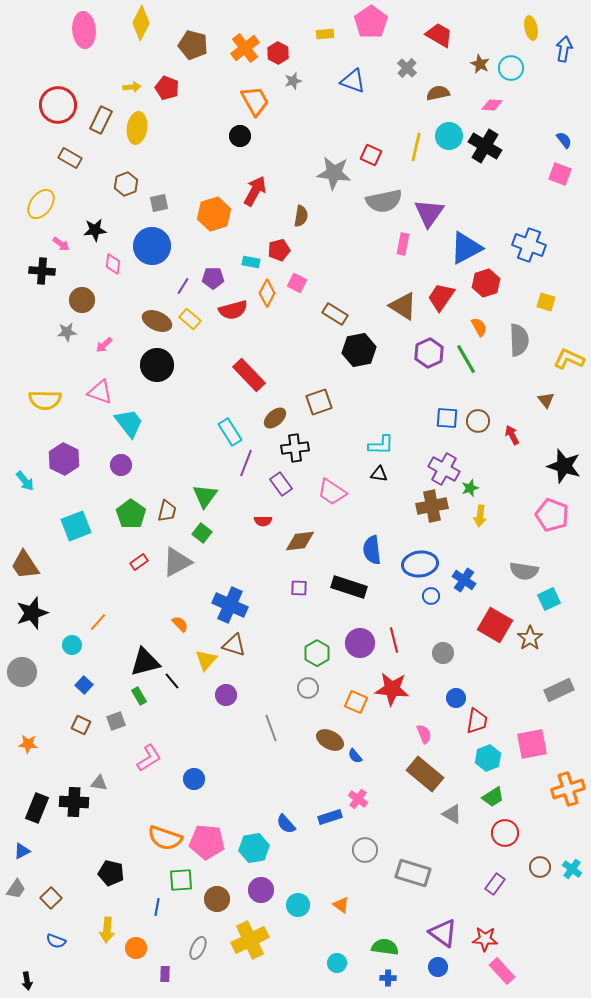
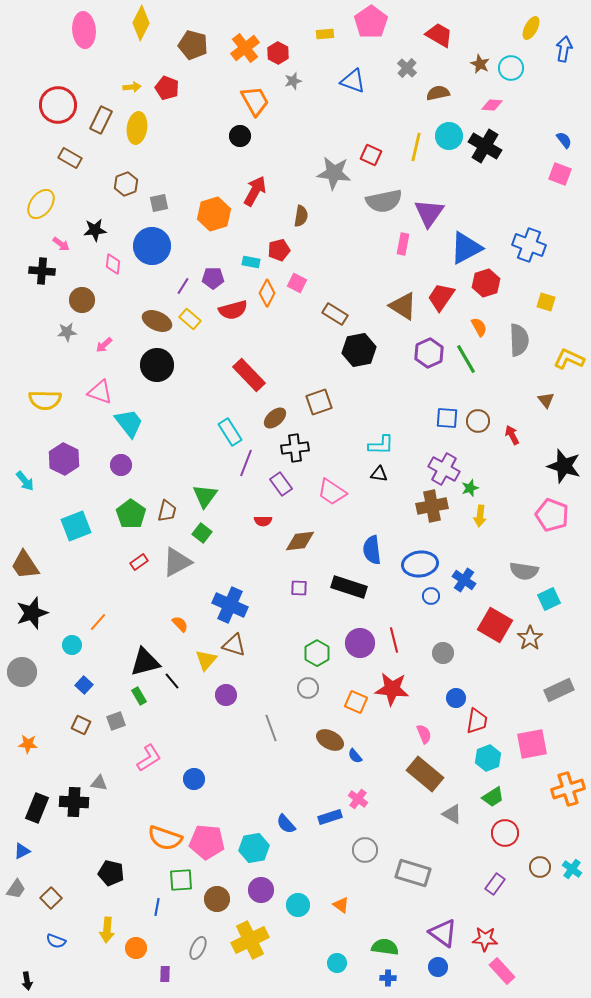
yellow ellipse at (531, 28): rotated 40 degrees clockwise
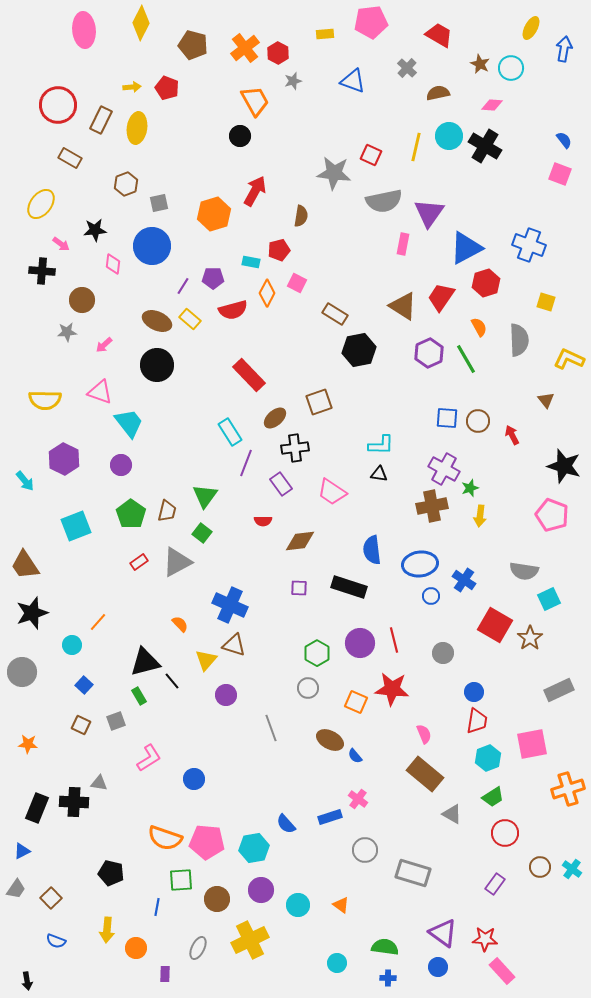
pink pentagon at (371, 22): rotated 28 degrees clockwise
blue circle at (456, 698): moved 18 px right, 6 px up
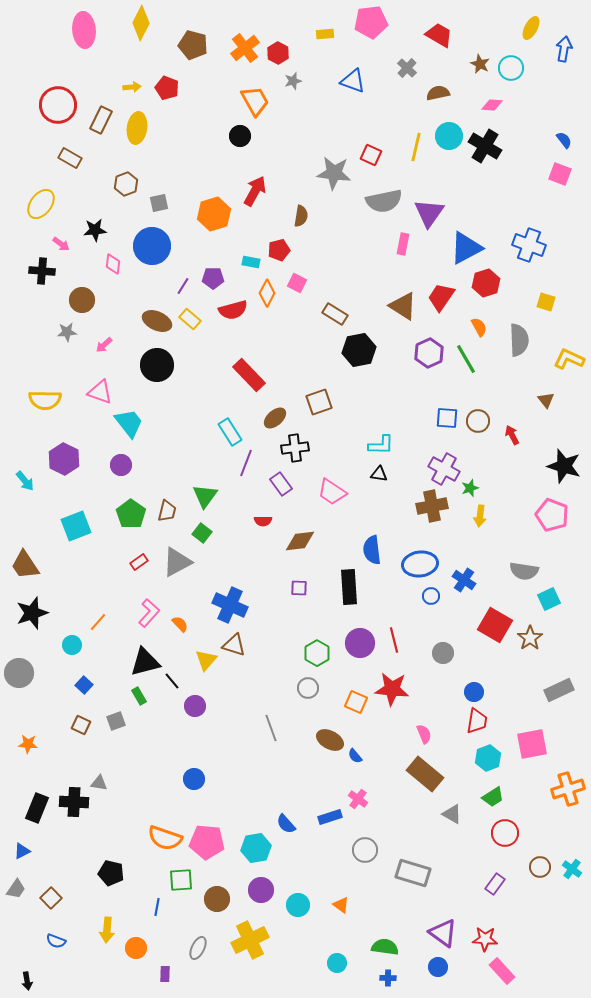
black rectangle at (349, 587): rotated 68 degrees clockwise
gray circle at (22, 672): moved 3 px left, 1 px down
purple circle at (226, 695): moved 31 px left, 11 px down
pink L-shape at (149, 758): moved 145 px up; rotated 16 degrees counterclockwise
cyan hexagon at (254, 848): moved 2 px right
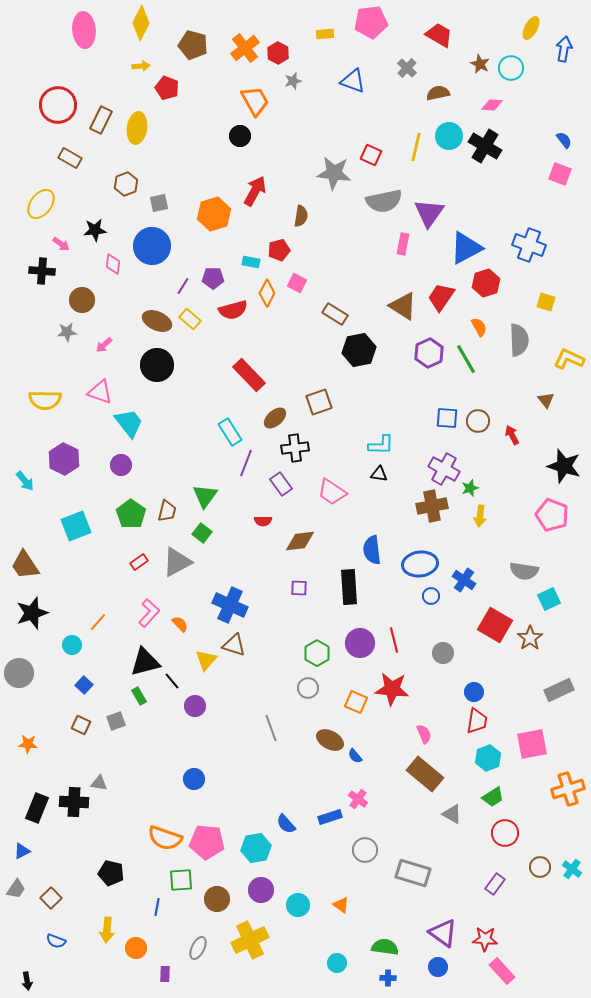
yellow arrow at (132, 87): moved 9 px right, 21 px up
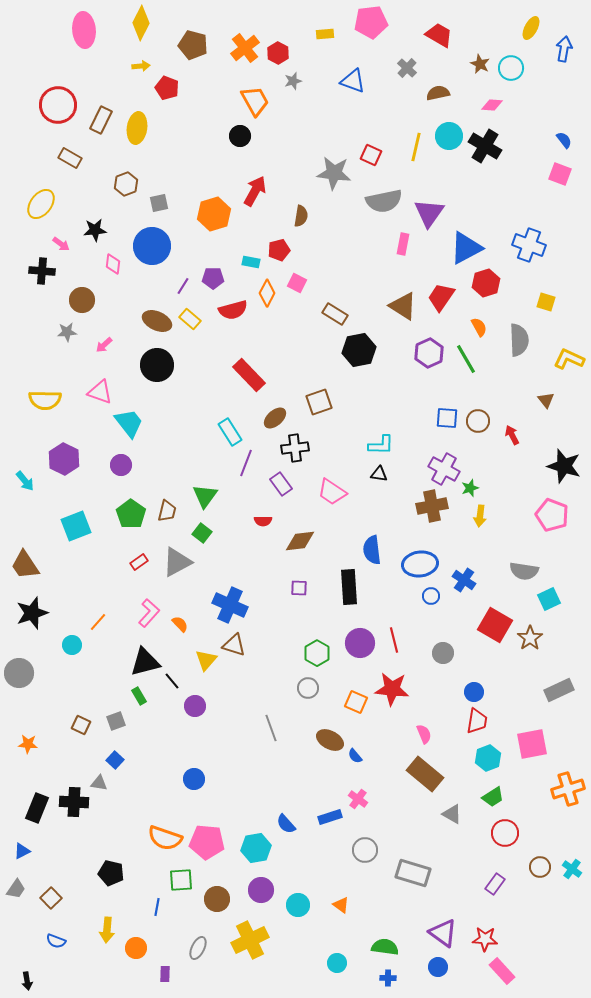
blue square at (84, 685): moved 31 px right, 75 px down
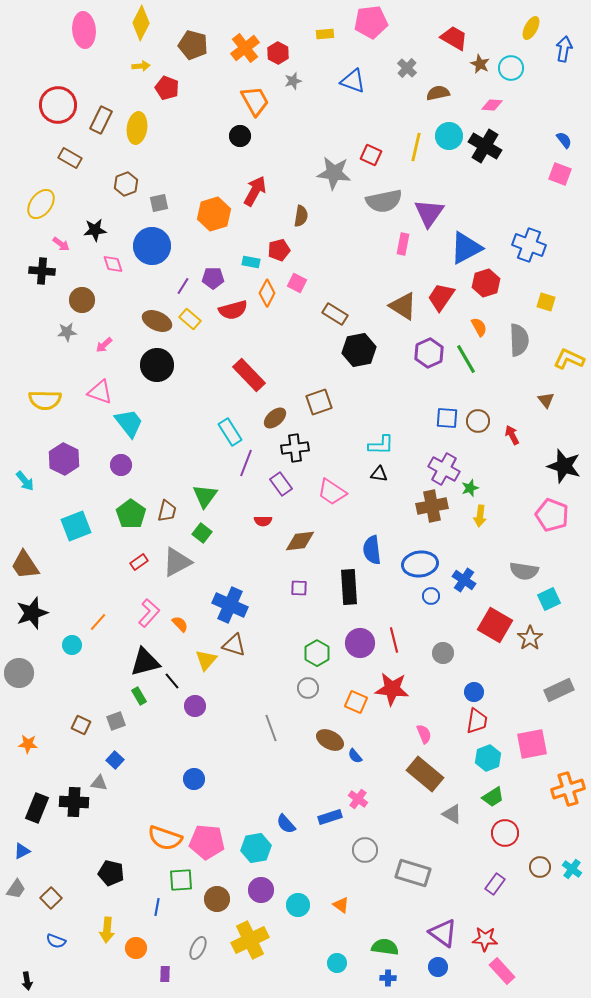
red trapezoid at (439, 35): moved 15 px right, 3 px down
pink diamond at (113, 264): rotated 25 degrees counterclockwise
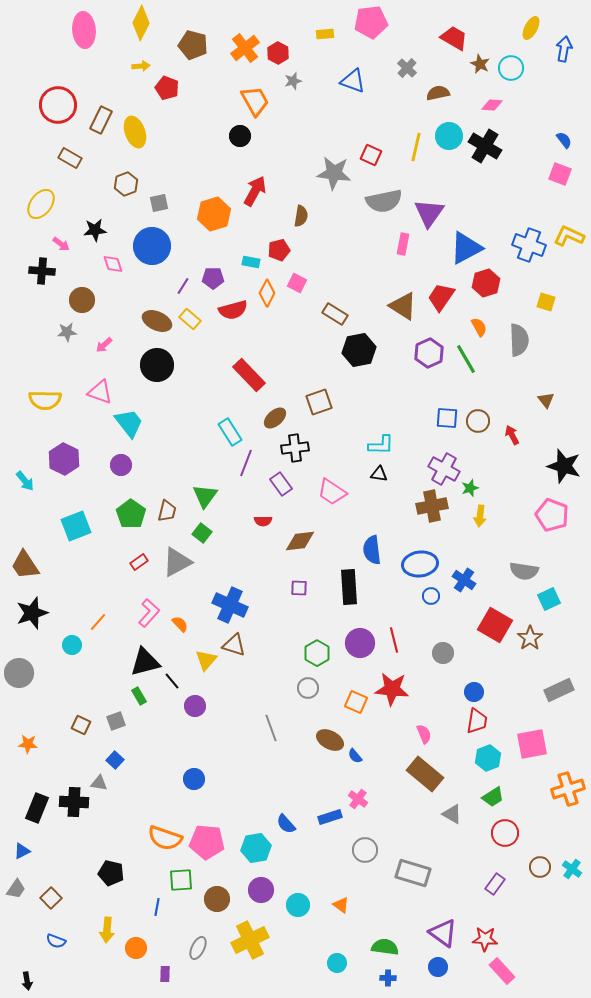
yellow ellipse at (137, 128): moved 2 px left, 4 px down; rotated 28 degrees counterclockwise
yellow L-shape at (569, 359): moved 123 px up
